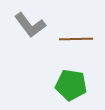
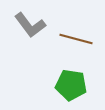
brown line: rotated 16 degrees clockwise
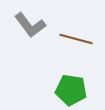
green pentagon: moved 5 px down
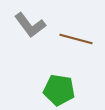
green pentagon: moved 12 px left
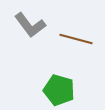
green pentagon: rotated 8 degrees clockwise
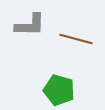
gray L-shape: rotated 52 degrees counterclockwise
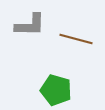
green pentagon: moved 3 px left
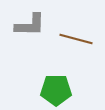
green pentagon: rotated 16 degrees counterclockwise
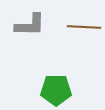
brown line: moved 8 px right, 12 px up; rotated 12 degrees counterclockwise
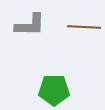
green pentagon: moved 2 px left
